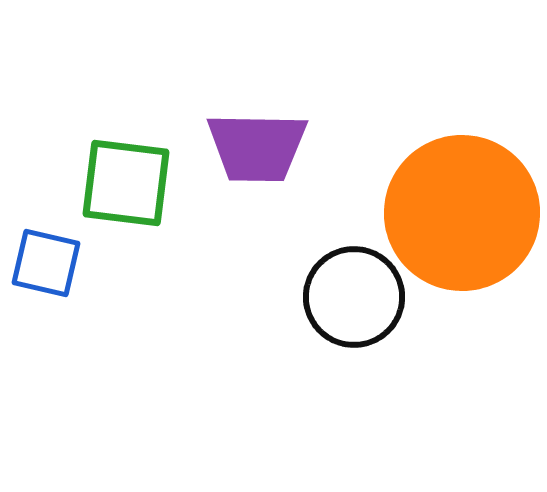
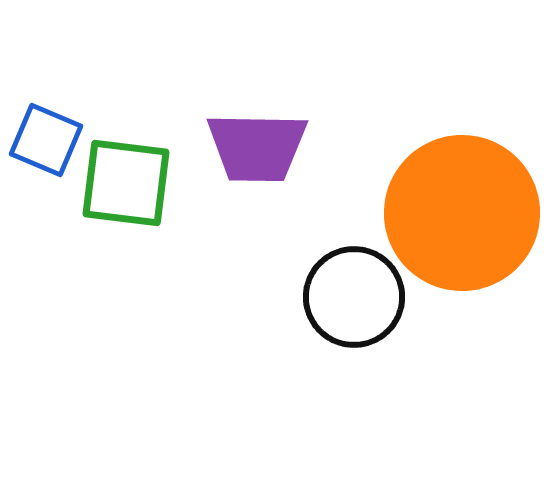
blue square: moved 123 px up; rotated 10 degrees clockwise
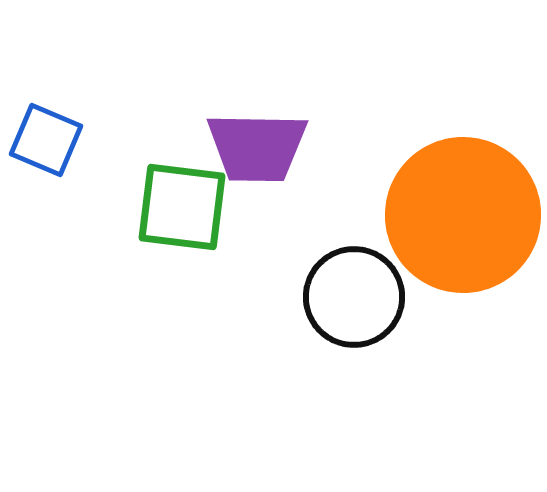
green square: moved 56 px right, 24 px down
orange circle: moved 1 px right, 2 px down
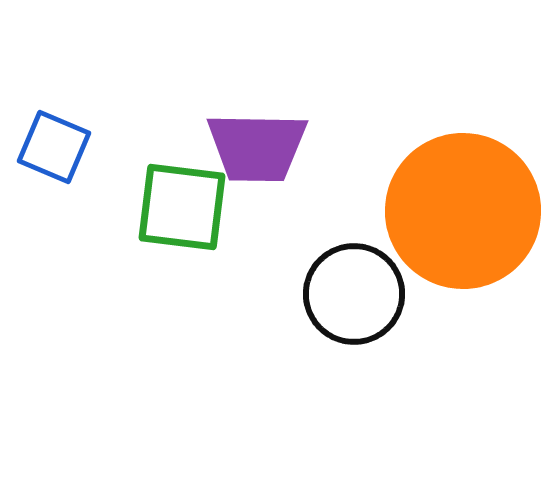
blue square: moved 8 px right, 7 px down
orange circle: moved 4 px up
black circle: moved 3 px up
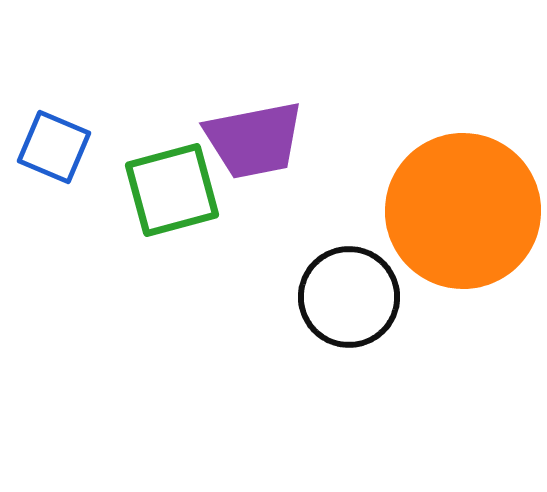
purple trapezoid: moved 3 px left, 7 px up; rotated 12 degrees counterclockwise
green square: moved 10 px left, 17 px up; rotated 22 degrees counterclockwise
black circle: moved 5 px left, 3 px down
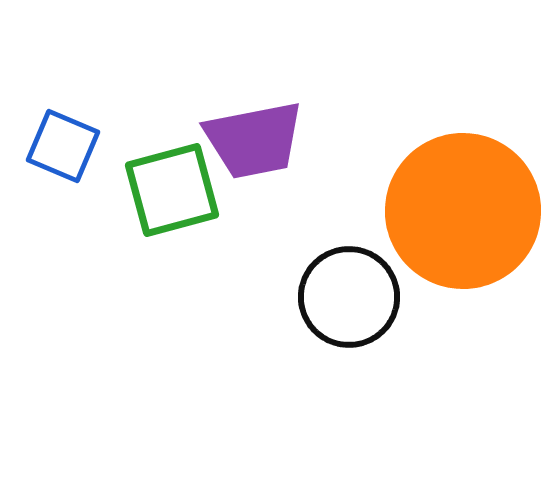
blue square: moved 9 px right, 1 px up
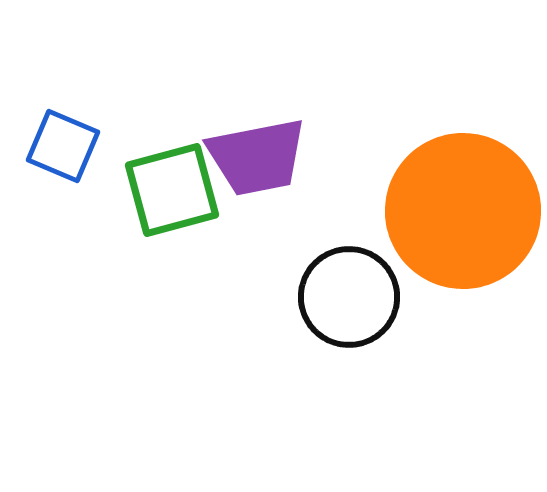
purple trapezoid: moved 3 px right, 17 px down
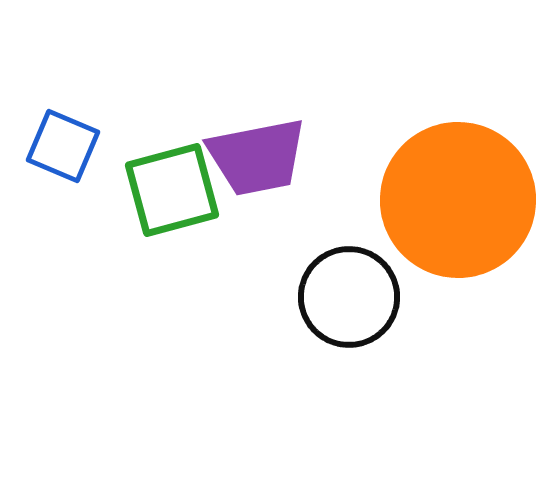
orange circle: moved 5 px left, 11 px up
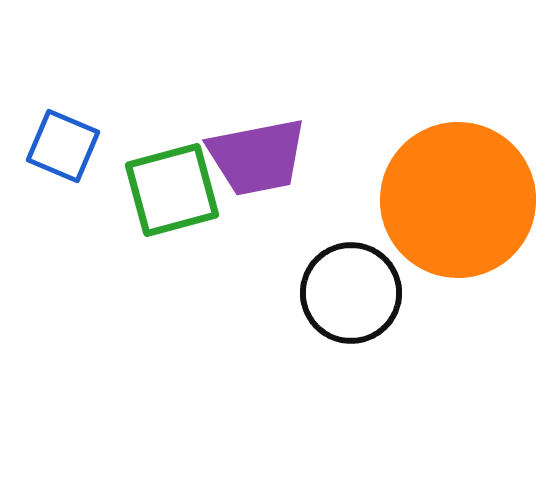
black circle: moved 2 px right, 4 px up
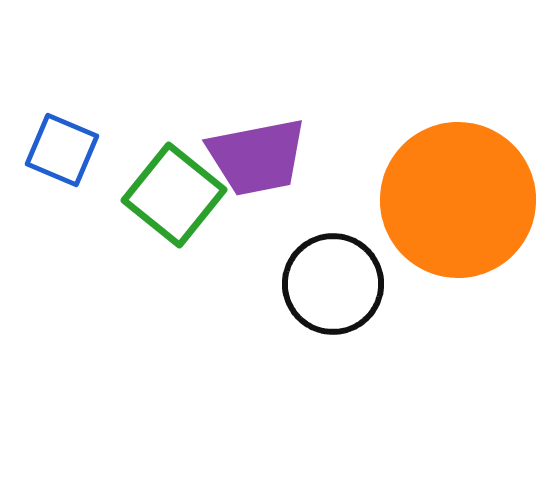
blue square: moved 1 px left, 4 px down
green square: moved 2 px right, 5 px down; rotated 36 degrees counterclockwise
black circle: moved 18 px left, 9 px up
